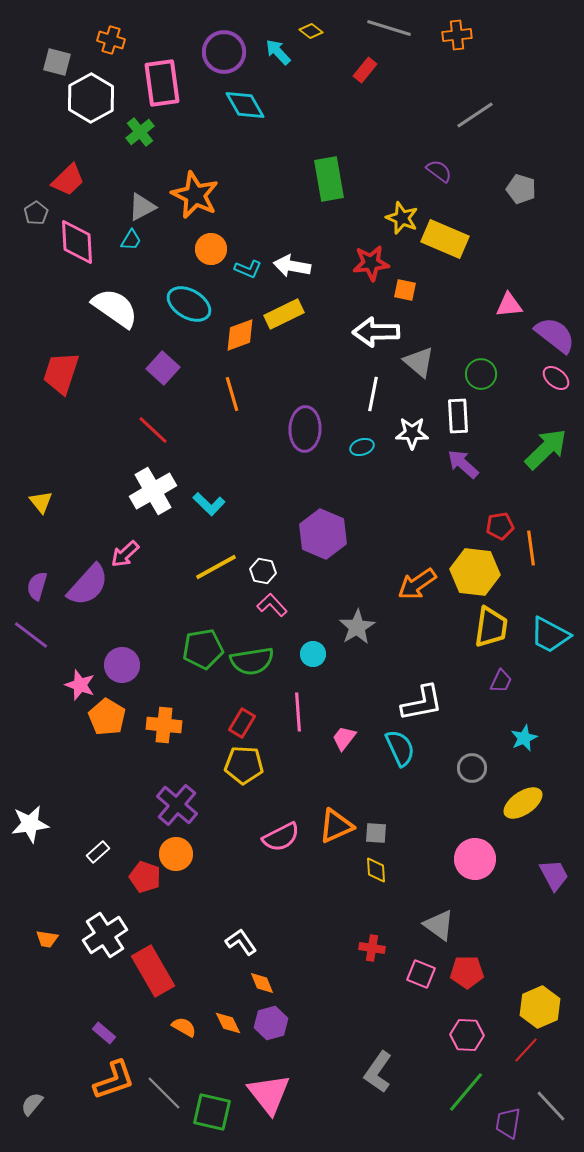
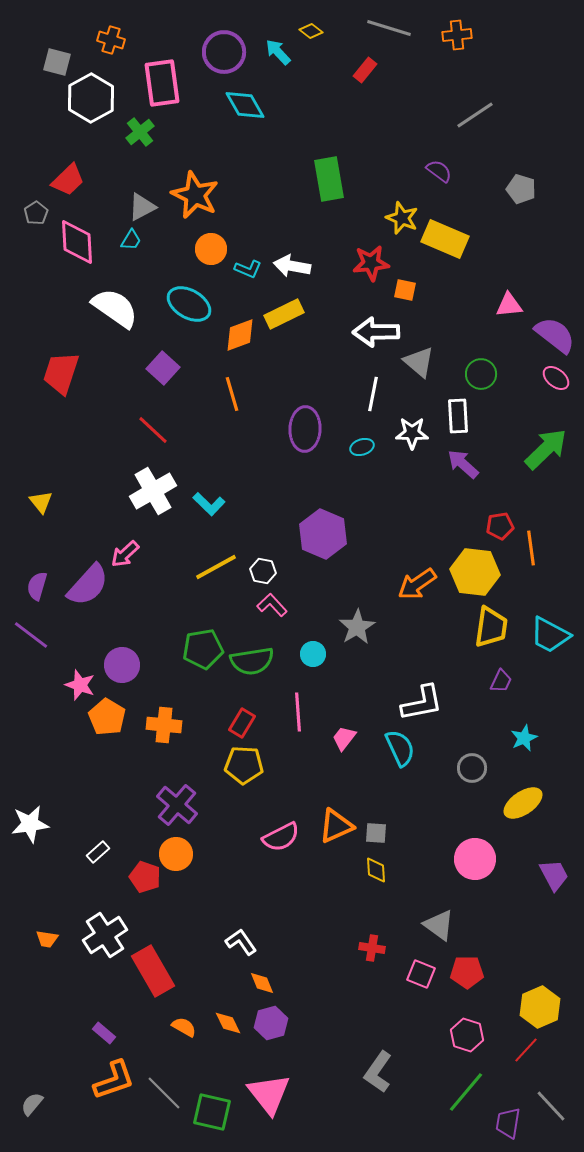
pink hexagon at (467, 1035): rotated 16 degrees clockwise
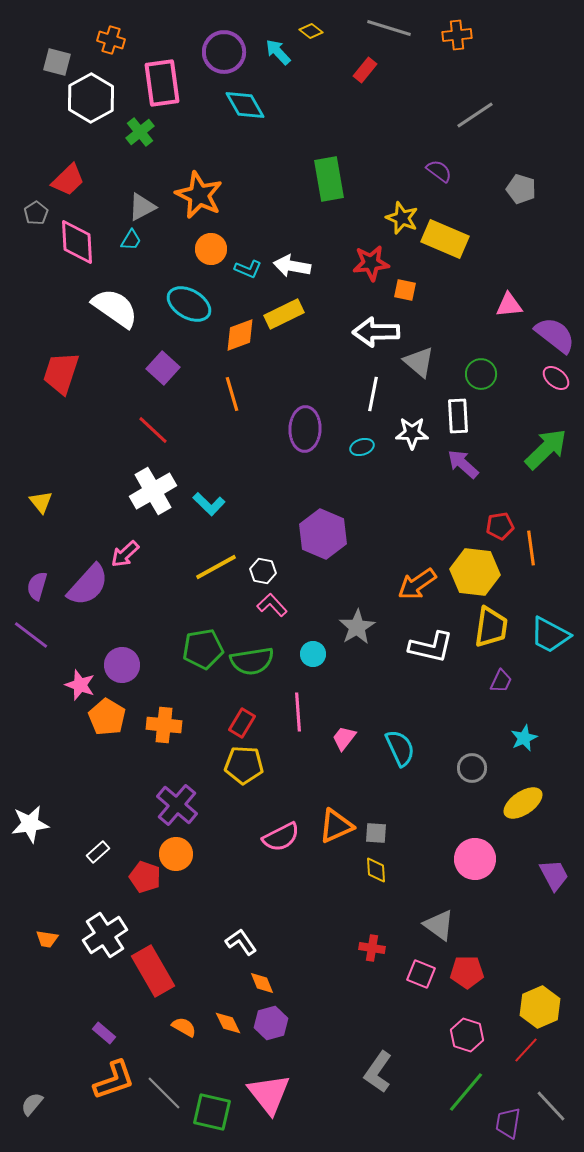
orange star at (195, 195): moved 4 px right
white L-shape at (422, 703): moved 9 px right, 56 px up; rotated 24 degrees clockwise
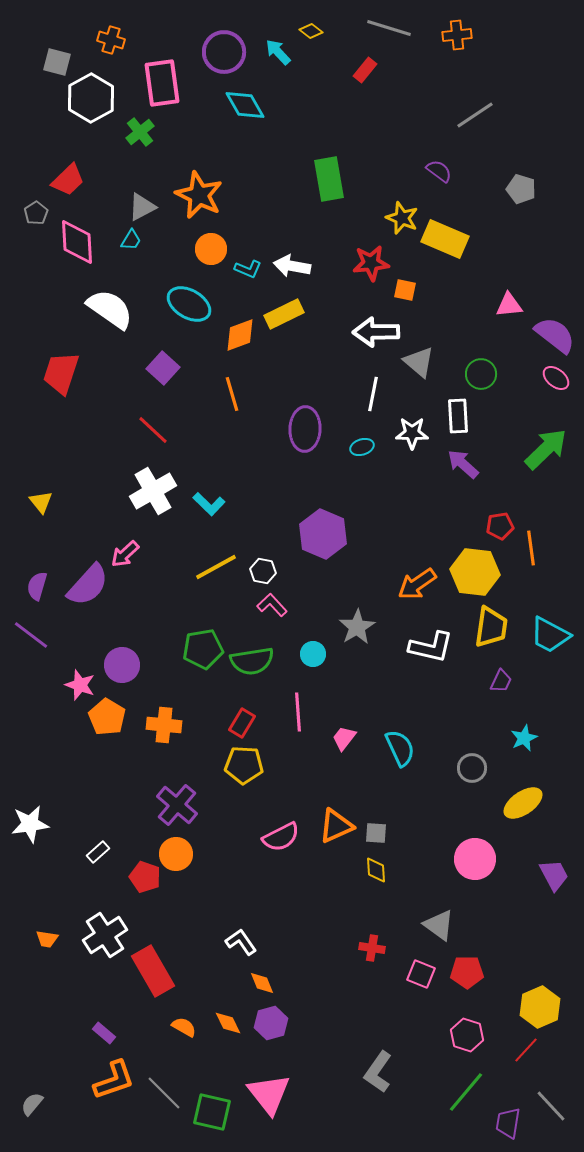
white semicircle at (115, 308): moved 5 px left, 1 px down
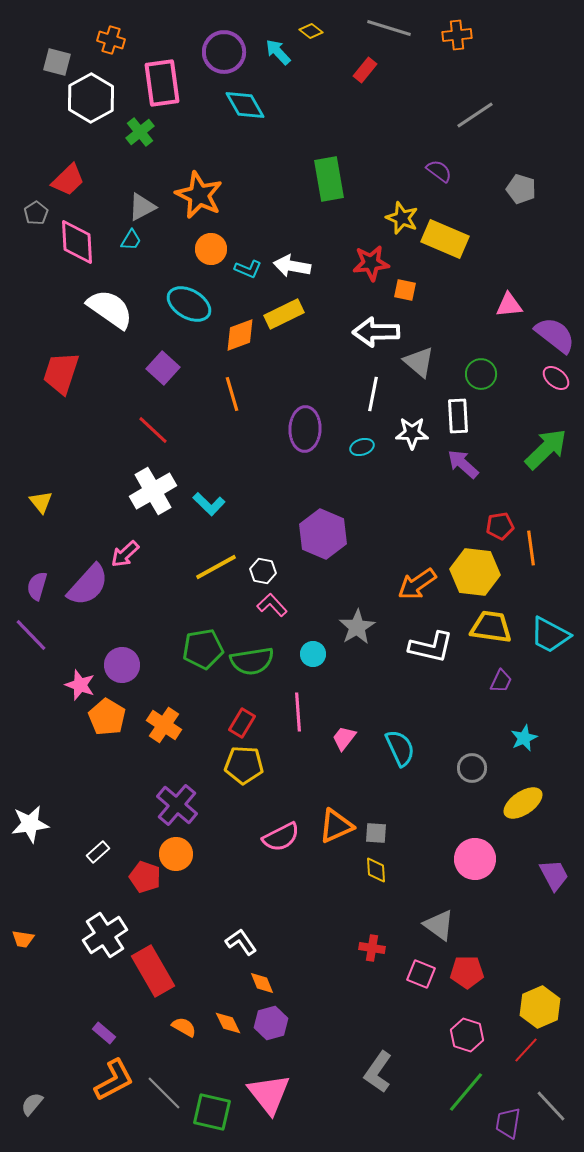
yellow trapezoid at (491, 627): rotated 90 degrees counterclockwise
purple line at (31, 635): rotated 9 degrees clockwise
orange cross at (164, 725): rotated 28 degrees clockwise
orange trapezoid at (47, 939): moved 24 px left
orange L-shape at (114, 1080): rotated 9 degrees counterclockwise
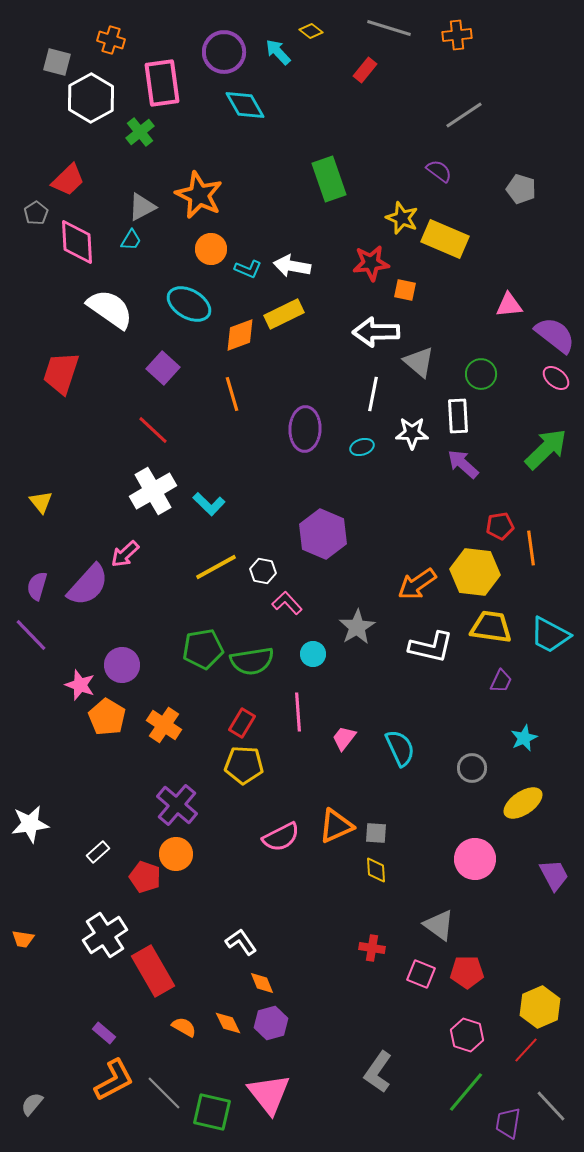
gray line at (475, 115): moved 11 px left
green rectangle at (329, 179): rotated 9 degrees counterclockwise
pink L-shape at (272, 605): moved 15 px right, 2 px up
